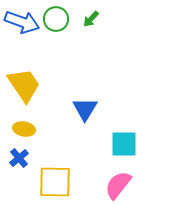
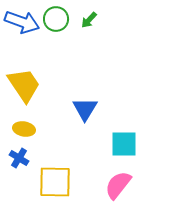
green arrow: moved 2 px left, 1 px down
blue cross: rotated 18 degrees counterclockwise
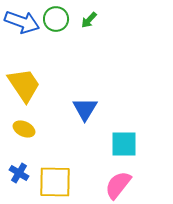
yellow ellipse: rotated 15 degrees clockwise
blue cross: moved 15 px down
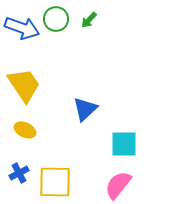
blue arrow: moved 6 px down
blue triangle: rotated 16 degrees clockwise
yellow ellipse: moved 1 px right, 1 px down
blue cross: rotated 30 degrees clockwise
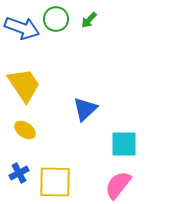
yellow ellipse: rotated 10 degrees clockwise
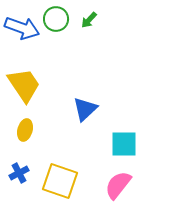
yellow ellipse: rotated 70 degrees clockwise
yellow square: moved 5 px right, 1 px up; rotated 18 degrees clockwise
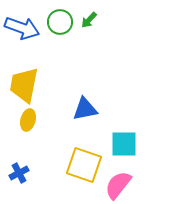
green circle: moved 4 px right, 3 px down
yellow trapezoid: rotated 135 degrees counterclockwise
blue triangle: rotated 32 degrees clockwise
yellow ellipse: moved 3 px right, 10 px up
yellow square: moved 24 px right, 16 px up
